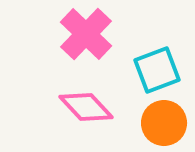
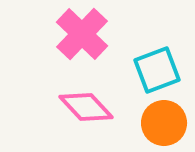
pink cross: moved 4 px left
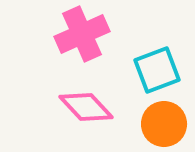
pink cross: rotated 22 degrees clockwise
orange circle: moved 1 px down
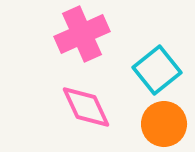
cyan square: rotated 18 degrees counterclockwise
pink diamond: rotated 18 degrees clockwise
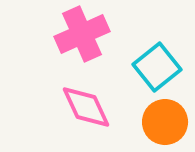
cyan square: moved 3 px up
orange circle: moved 1 px right, 2 px up
